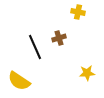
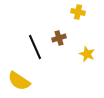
yellow star: moved 19 px up; rotated 28 degrees clockwise
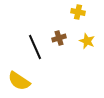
yellow star: moved 13 px up
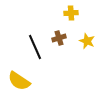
yellow cross: moved 7 px left, 1 px down; rotated 16 degrees counterclockwise
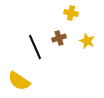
yellow cross: rotated 16 degrees clockwise
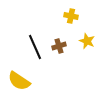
yellow cross: moved 3 px down
brown cross: moved 8 px down
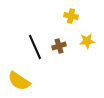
yellow star: rotated 28 degrees counterclockwise
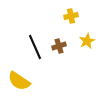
yellow cross: rotated 24 degrees counterclockwise
yellow star: rotated 21 degrees counterclockwise
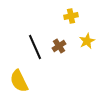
brown cross: rotated 16 degrees counterclockwise
yellow semicircle: rotated 30 degrees clockwise
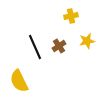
yellow star: rotated 14 degrees clockwise
